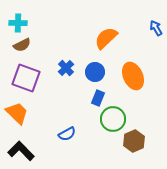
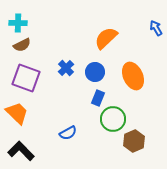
blue semicircle: moved 1 px right, 1 px up
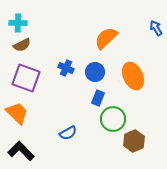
blue cross: rotated 21 degrees counterclockwise
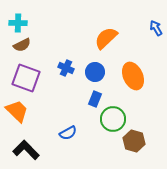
blue rectangle: moved 3 px left, 1 px down
orange trapezoid: moved 2 px up
brown hexagon: rotated 20 degrees counterclockwise
black L-shape: moved 5 px right, 1 px up
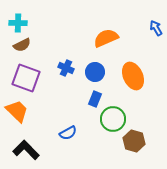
orange semicircle: rotated 20 degrees clockwise
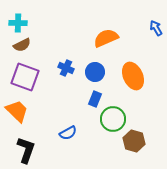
purple square: moved 1 px left, 1 px up
black L-shape: rotated 64 degrees clockwise
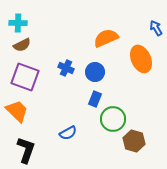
orange ellipse: moved 8 px right, 17 px up
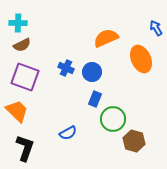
blue circle: moved 3 px left
black L-shape: moved 1 px left, 2 px up
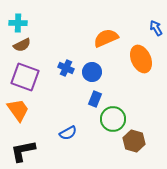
orange trapezoid: moved 1 px right, 1 px up; rotated 10 degrees clockwise
black L-shape: moved 2 px left, 3 px down; rotated 120 degrees counterclockwise
